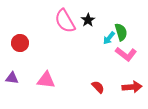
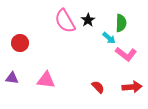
green semicircle: moved 9 px up; rotated 18 degrees clockwise
cyan arrow: rotated 88 degrees counterclockwise
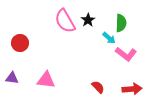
red arrow: moved 2 px down
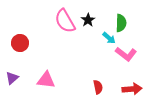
purple triangle: rotated 48 degrees counterclockwise
red semicircle: rotated 32 degrees clockwise
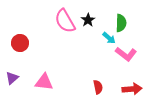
pink triangle: moved 2 px left, 2 px down
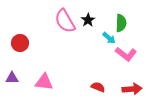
purple triangle: rotated 40 degrees clockwise
red semicircle: rotated 56 degrees counterclockwise
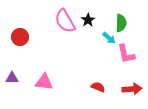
red circle: moved 6 px up
pink L-shape: rotated 40 degrees clockwise
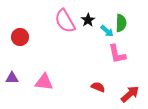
cyan arrow: moved 2 px left, 7 px up
pink L-shape: moved 9 px left
red arrow: moved 2 px left, 5 px down; rotated 36 degrees counterclockwise
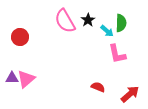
pink triangle: moved 18 px left, 3 px up; rotated 48 degrees counterclockwise
